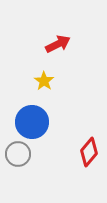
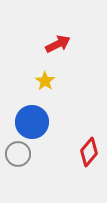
yellow star: moved 1 px right
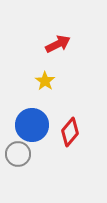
blue circle: moved 3 px down
red diamond: moved 19 px left, 20 px up
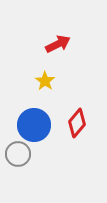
blue circle: moved 2 px right
red diamond: moved 7 px right, 9 px up
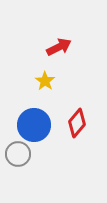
red arrow: moved 1 px right, 3 px down
